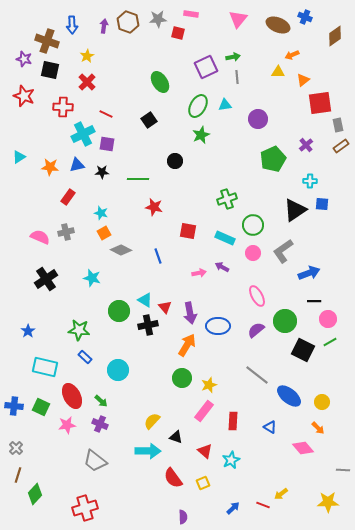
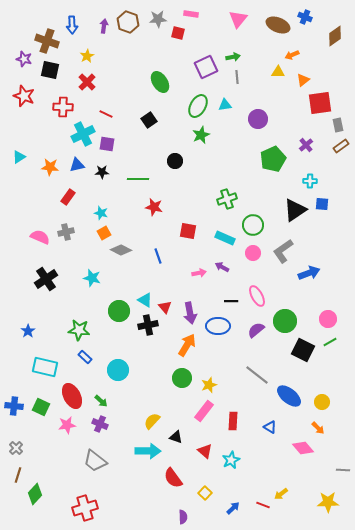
black line at (314, 301): moved 83 px left
yellow square at (203, 483): moved 2 px right, 10 px down; rotated 24 degrees counterclockwise
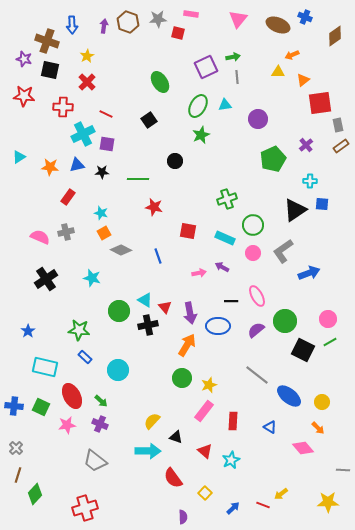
red star at (24, 96): rotated 15 degrees counterclockwise
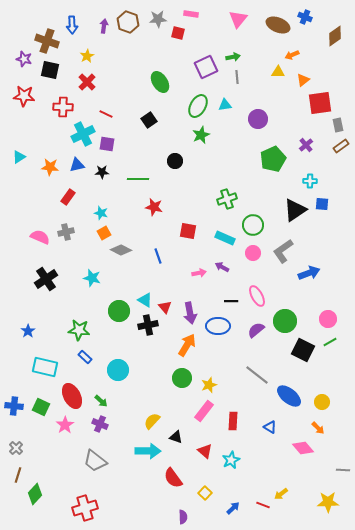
pink star at (67, 425): moved 2 px left; rotated 24 degrees counterclockwise
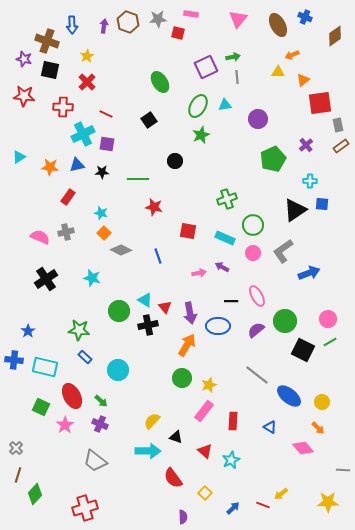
brown ellipse at (278, 25): rotated 40 degrees clockwise
orange square at (104, 233): rotated 16 degrees counterclockwise
blue cross at (14, 406): moved 46 px up
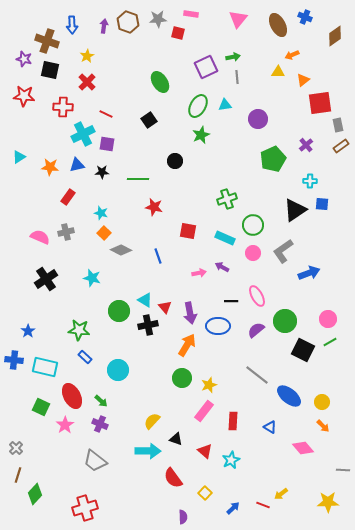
orange arrow at (318, 428): moved 5 px right, 2 px up
black triangle at (176, 437): moved 2 px down
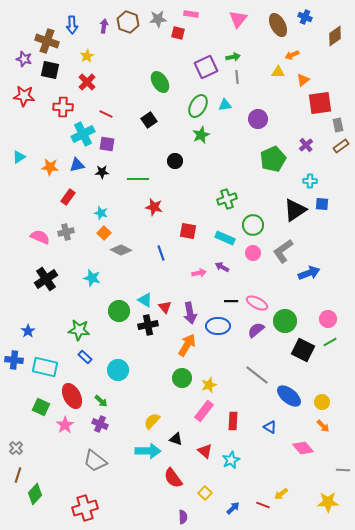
blue line at (158, 256): moved 3 px right, 3 px up
pink ellipse at (257, 296): moved 7 px down; rotated 35 degrees counterclockwise
